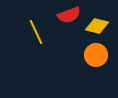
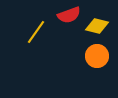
yellow line: rotated 60 degrees clockwise
orange circle: moved 1 px right, 1 px down
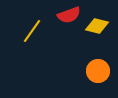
yellow line: moved 4 px left, 1 px up
orange circle: moved 1 px right, 15 px down
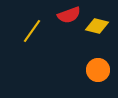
orange circle: moved 1 px up
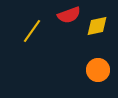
yellow diamond: rotated 25 degrees counterclockwise
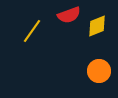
yellow diamond: rotated 10 degrees counterclockwise
orange circle: moved 1 px right, 1 px down
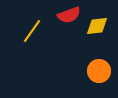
yellow diamond: rotated 15 degrees clockwise
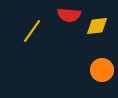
red semicircle: rotated 25 degrees clockwise
orange circle: moved 3 px right, 1 px up
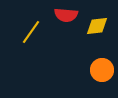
red semicircle: moved 3 px left
yellow line: moved 1 px left, 1 px down
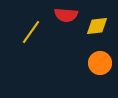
orange circle: moved 2 px left, 7 px up
